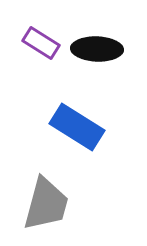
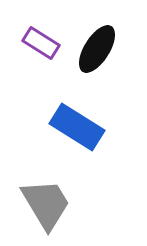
black ellipse: rotated 60 degrees counterclockwise
gray trapezoid: rotated 46 degrees counterclockwise
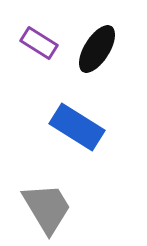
purple rectangle: moved 2 px left
gray trapezoid: moved 1 px right, 4 px down
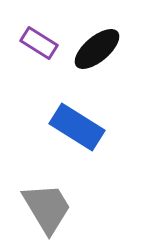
black ellipse: rotated 18 degrees clockwise
